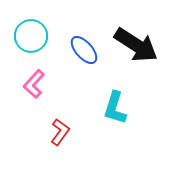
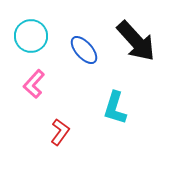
black arrow: moved 4 px up; rotated 15 degrees clockwise
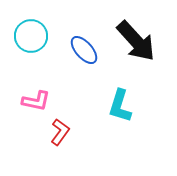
pink L-shape: moved 2 px right, 17 px down; rotated 120 degrees counterclockwise
cyan L-shape: moved 5 px right, 2 px up
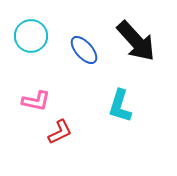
red L-shape: rotated 28 degrees clockwise
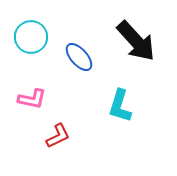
cyan circle: moved 1 px down
blue ellipse: moved 5 px left, 7 px down
pink L-shape: moved 4 px left, 2 px up
red L-shape: moved 2 px left, 4 px down
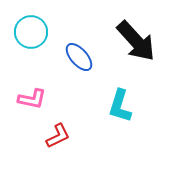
cyan circle: moved 5 px up
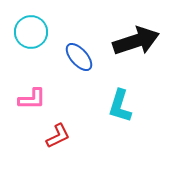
black arrow: rotated 66 degrees counterclockwise
pink L-shape: rotated 12 degrees counterclockwise
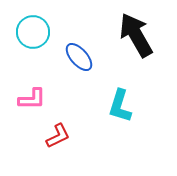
cyan circle: moved 2 px right
black arrow: moved 6 px up; rotated 102 degrees counterclockwise
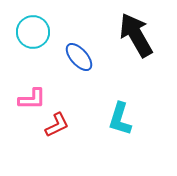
cyan L-shape: moved 13 px down
red L-shape: moved 1 px left, 11 px up
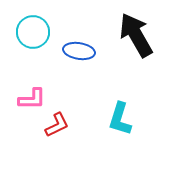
blue ellipse: moved 6 px up; rotated 40 degrees counterclockwise
